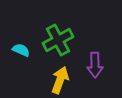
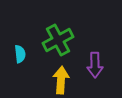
cyan semicircle: moved 1 px left, 4 px down; rotated 60 degrees clockwise
yellow arrow: moved 1 px right; rotated 16 degrees counterclockwise
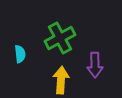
green cross: moved 2 px right, 2 px up
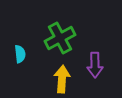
yellow arrow: moved 1 px right, 1 px up
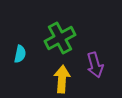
cyan semicircle: rotated 18 degrees clockwise
purple arrow: rotated 15 degrees counterclockwise
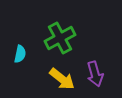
purple arrow: moved 9 px down
yellow arrow: rotated 124 degrees clockwise
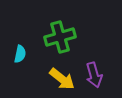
green cross: moved 1 px up; rotated 12 degrees clockwise
purple arrow: moved 1 px left, 1 px down
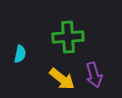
green cross: moved 8 px right; rotated 12 degrees clockwise
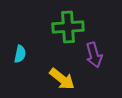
green cross: moved 10 px up
purple arrow: moved 20 px up
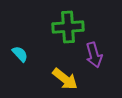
cyan semicircle: rotated 54 degrees counterclockwise
yellow arrow: moved 3 px right
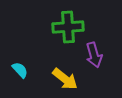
cyan semicircle: moved 16 px down
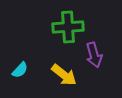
cyan semicircle: rotated 84 degrees clockwise
yellow arrow: moved 1 px left, 4 px up
